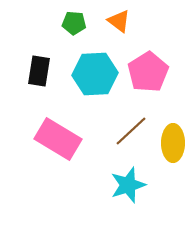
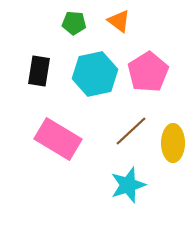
cyan hexagon: rotated 9 degrees counterclockwise
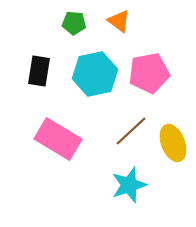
pink pentagon: moved 1 px right, 1 px down; rotated 21 degrees clockwise
yellow ellipse: rotated 21 degrees counterclockwise
cyan star: moved 1 px right
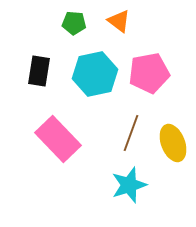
brown line: moved 2 px down; rotated 27 degrees counterclockwise
pink rectangle: rotated 15 degrees clockwise
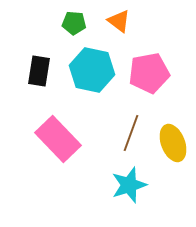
cyan hexagon: moved 3 px left, 4 px up; rotated 24 degrees clockwise
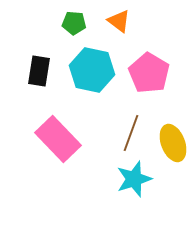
pink pentagon: rotated 30 degrees counterclockwise
cyan star: moved 5 px right, 6 px up
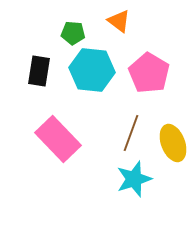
green pentagon: moved 1 px left, 10 px down
cyan hexagon: rotated 6 degrees counterclockwise
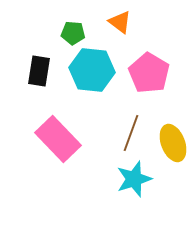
orange triangle: moved 1 px right, 1 px down
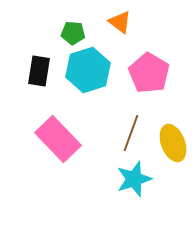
cyan hexagon: moved 4 px left; rotated 24 degrees counterclockwise
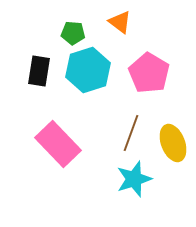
pink rectangle: moved 5 px down
